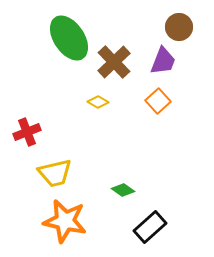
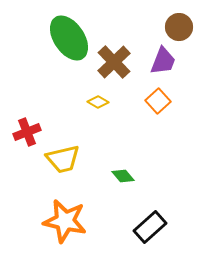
yellow trapezoid: moved 8 px right, 14 px up
green diamond: moved 14 px up; rotated 15 degrees clockwise
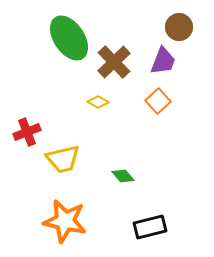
black rectangle: rotated 28 degrees clockwise
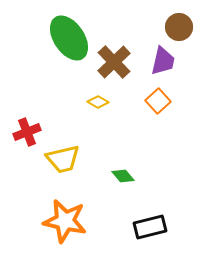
purple trapezoid: rotated 8 degrees counterclockwise
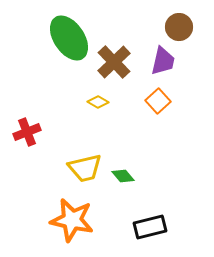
yellow trapezoid: moved 22 px right, 9 px down
orange star: moved 7 px right, 1 px up
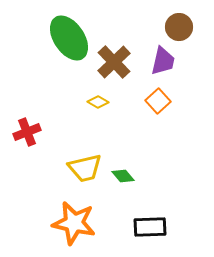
orange star: moved 2 px right, 3 px down
black rectangle: rotated 12 degrees clockwise
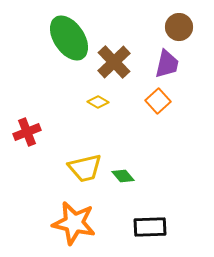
purple trapezoid: moved 4 px right, 3 px down
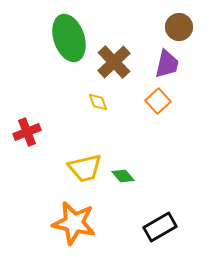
green ellipse: rotated 15 degrees clockwise
yellow diamond: rotated 40 degrees clockwise
black rectangle: moved 10 px right; rotated 28 degrees counterclockwise
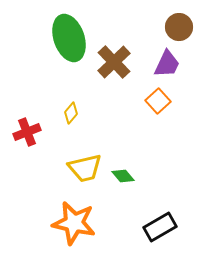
purple trapezoid: rotated 12 degrees clockwise
yellow diamond: moved 27 px left, 11 px down; rotated 60 degrees clockwise
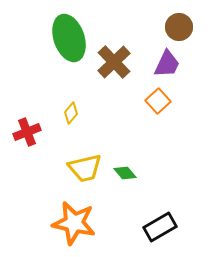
green diamond: moved 2 px right, 3 px up
